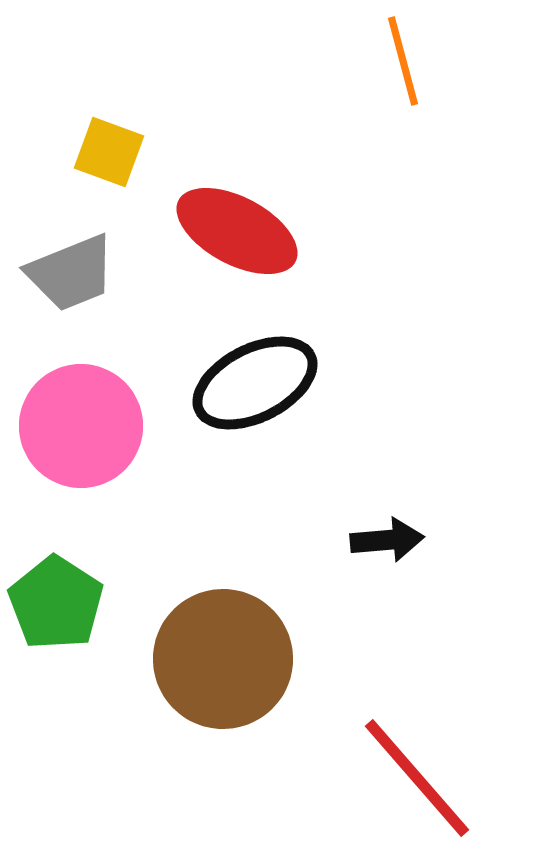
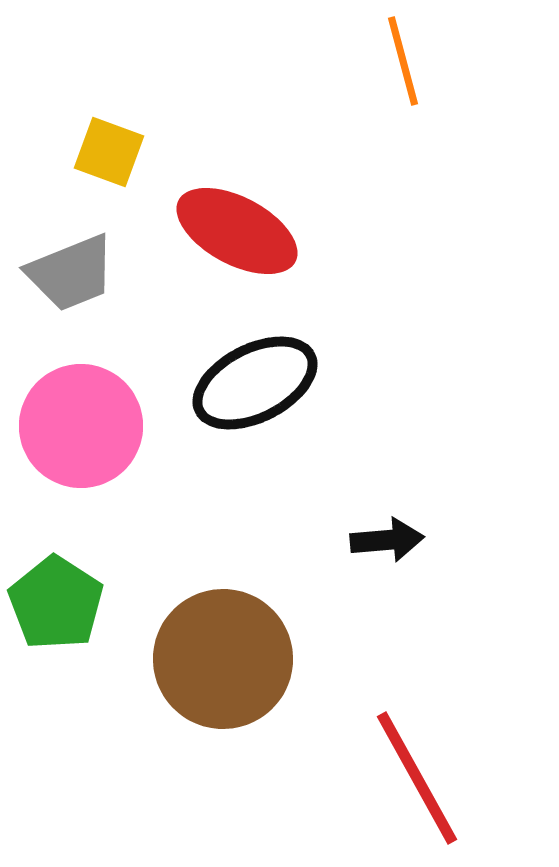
red line: rotated 12 degrees clockwise
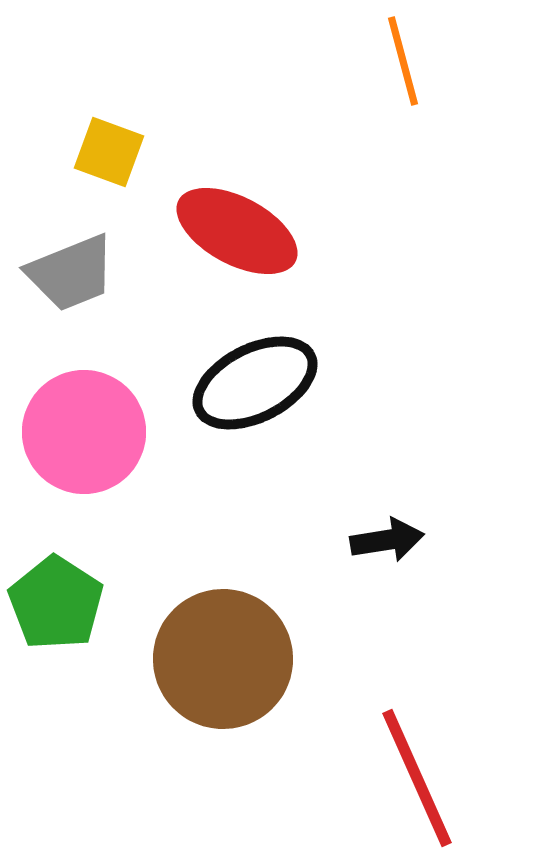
pink circle: moved 3 px right, 6 px down
black arrow: rotated 4 degrees counterclockwise
red line: rotated 5 degrees clockwise
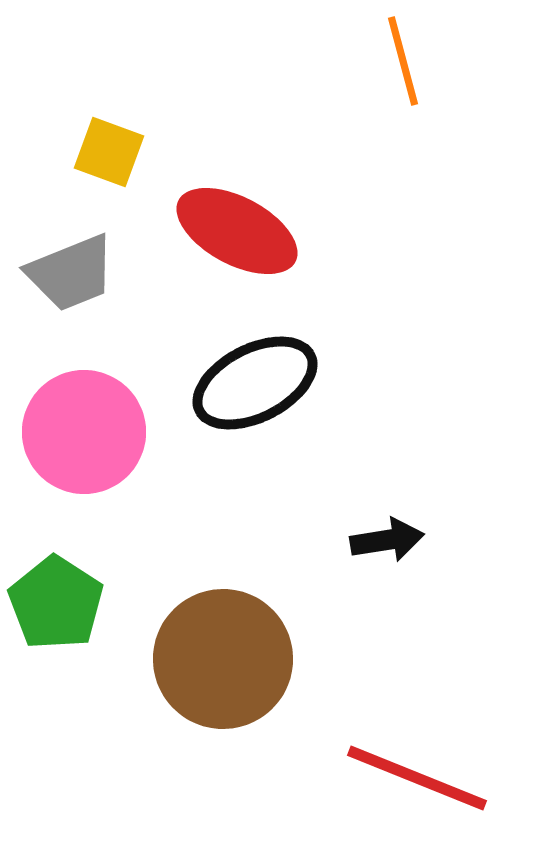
red line: rotated 44 degrees counterclockwise
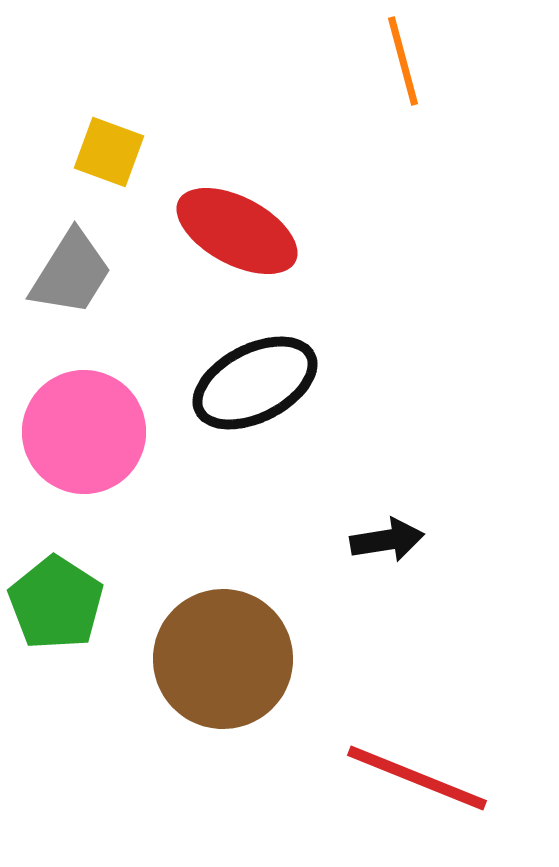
gray trapezoid: rotated 36 degrees counterclockwise
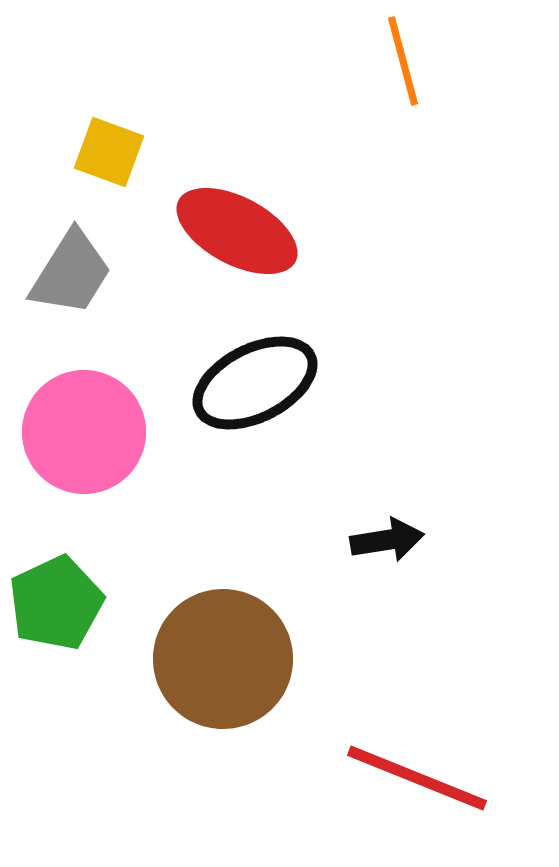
green pentagon: rotated 14 degrees clockwise
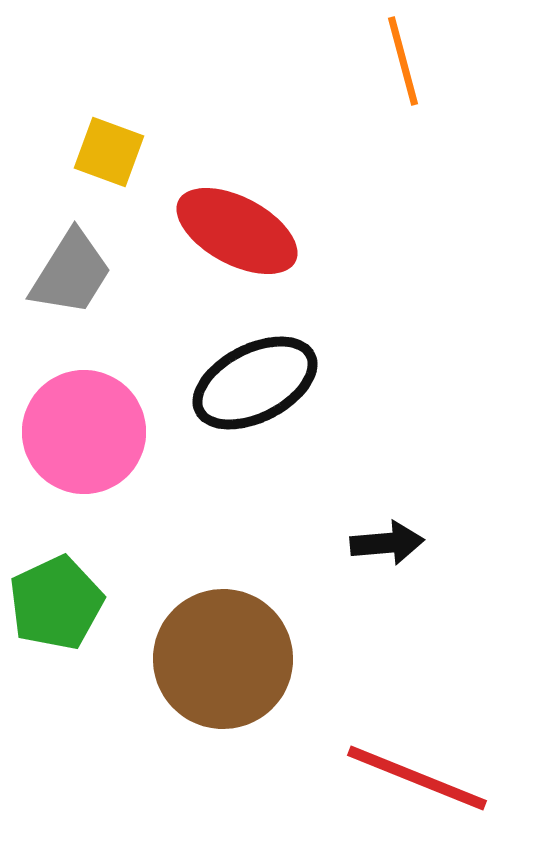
black arrow: moved 3 px down; rotated 4 degrees clockwise
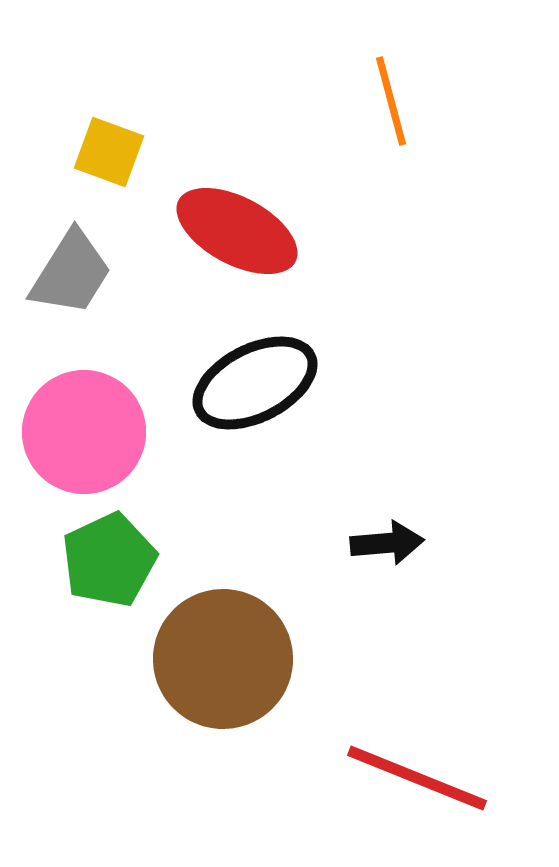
orange line: moved 12 px left, 40 px down
green pentagon: moved 53 px right, 43 px up
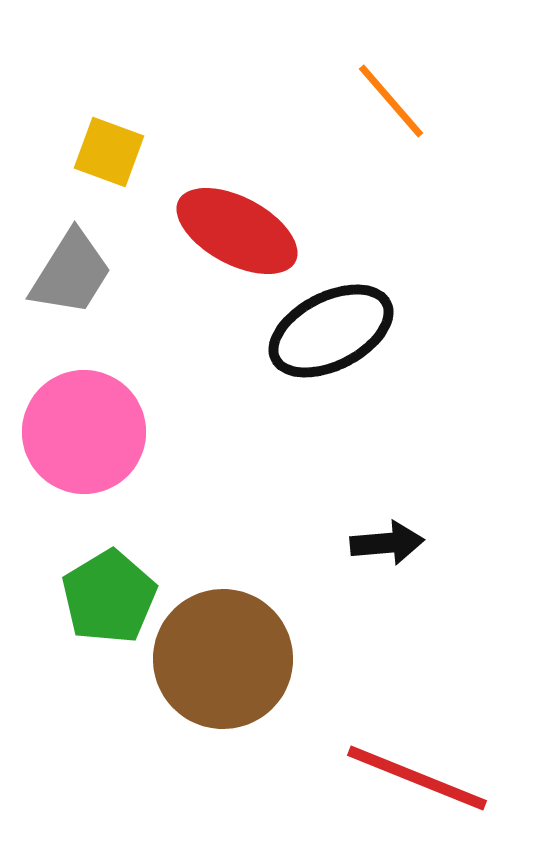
orange line: rotated 26 degrees counterclockwise
black ellipse: moved 76 px right, 52 px up
green pentagon: moved 37 px down; rotated 6 degrees counterclockwise
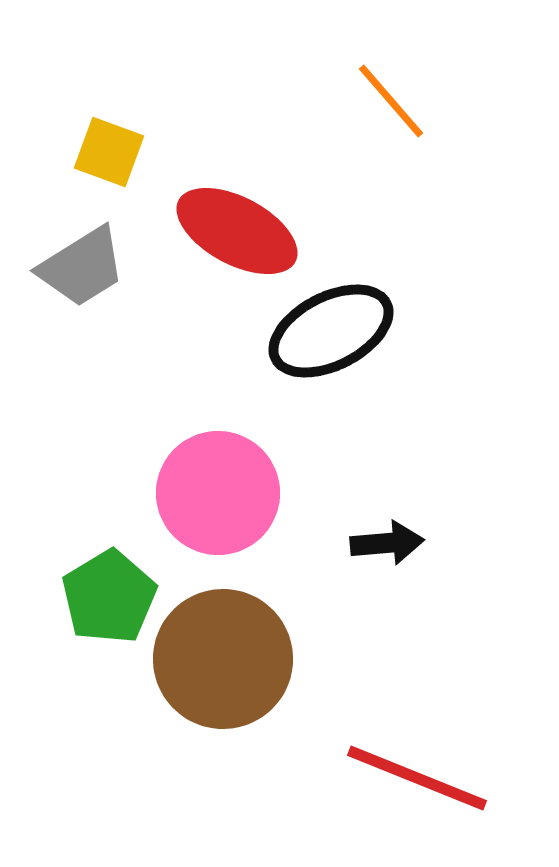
gray trapezoid: moved 11 px right, 6 px up; rotated 26 degrees clockwise
pink circle: moved 134 px right, 61 px down
